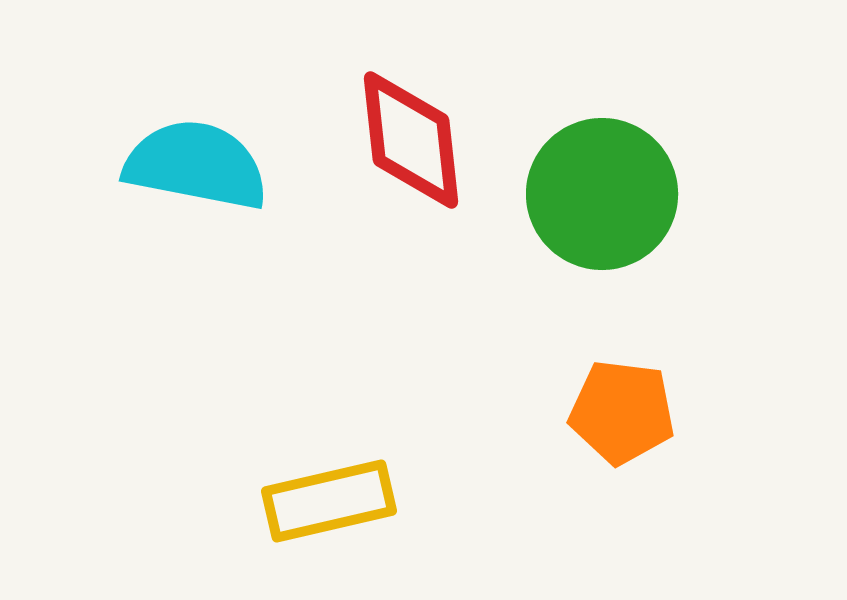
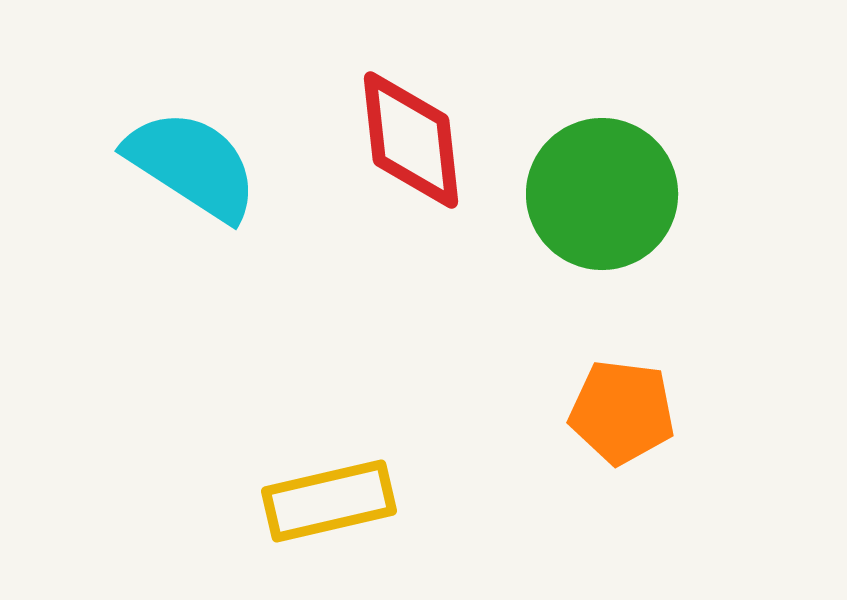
cyan semicircle: moved 4 px left; rotated 22 degrees clockwise
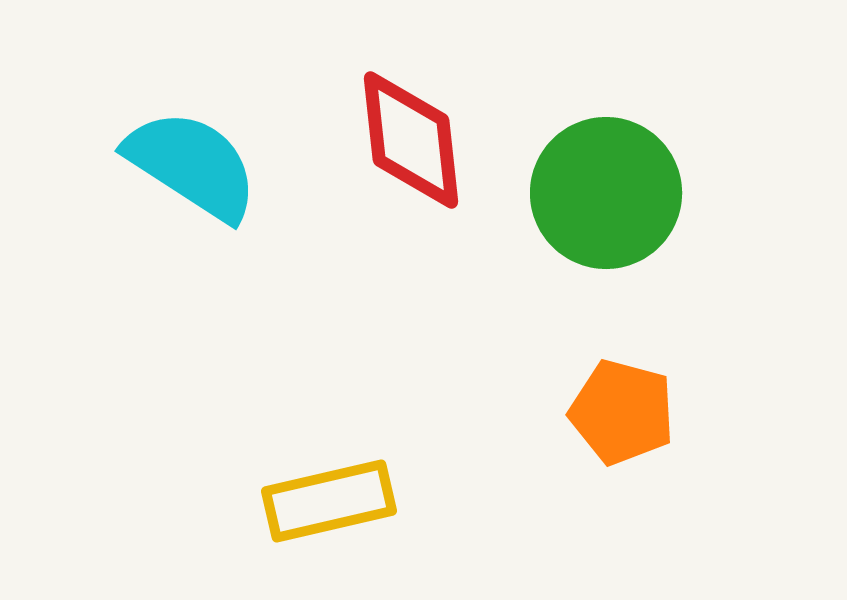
green circle: moved 4 px right, 1 px up
orange pentagon: rotated 8 degrees clockwise
